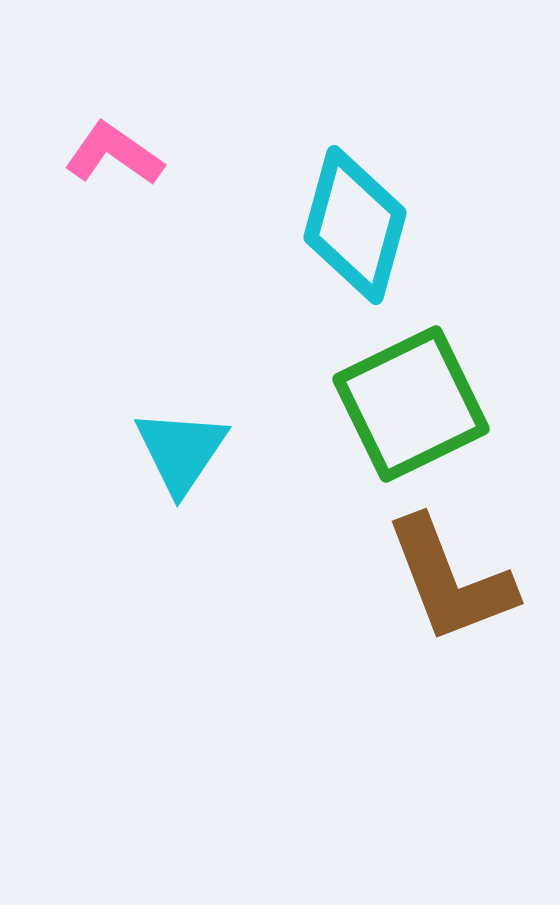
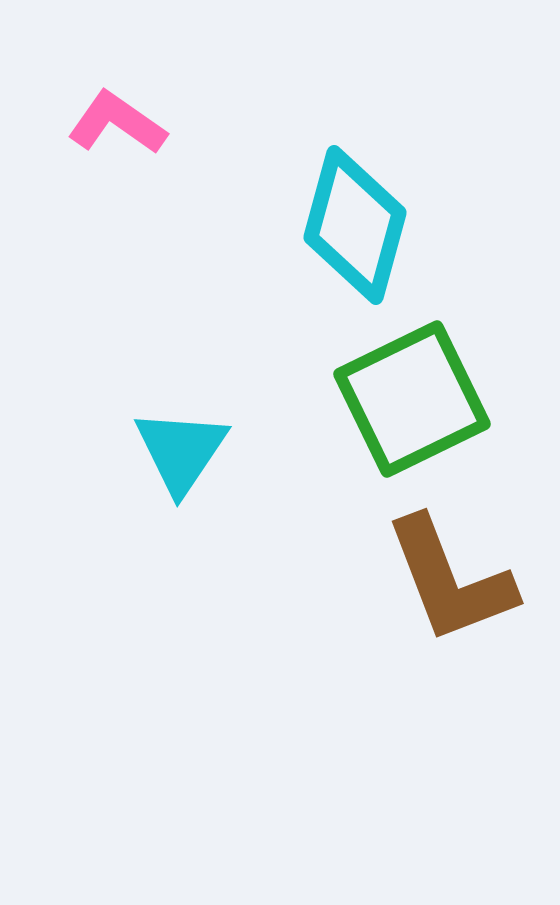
pink L-shape: moved 3 px right, 31 px up
green square: moved 1 px right, 5 px up
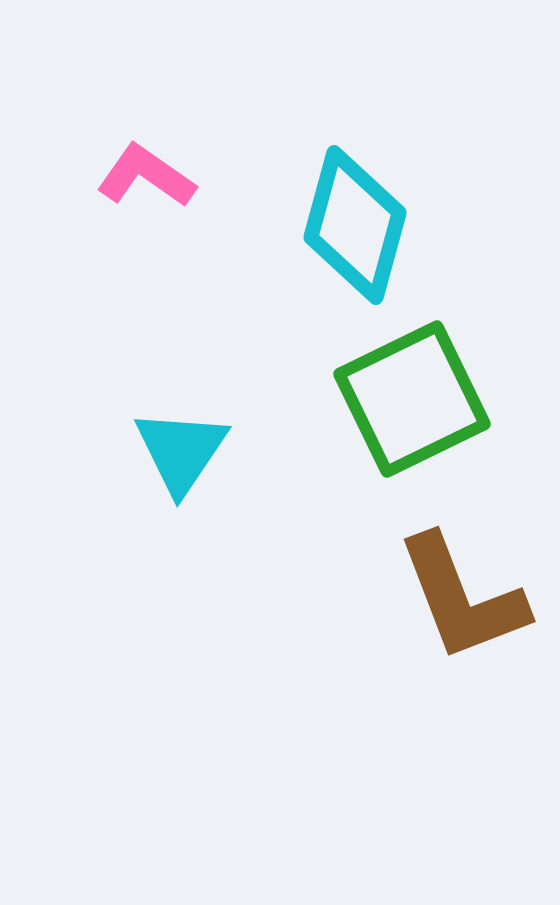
pink L-shape: moved 29 px right, 53 px down
brown L-shape: moved 12 px right, 18 px down
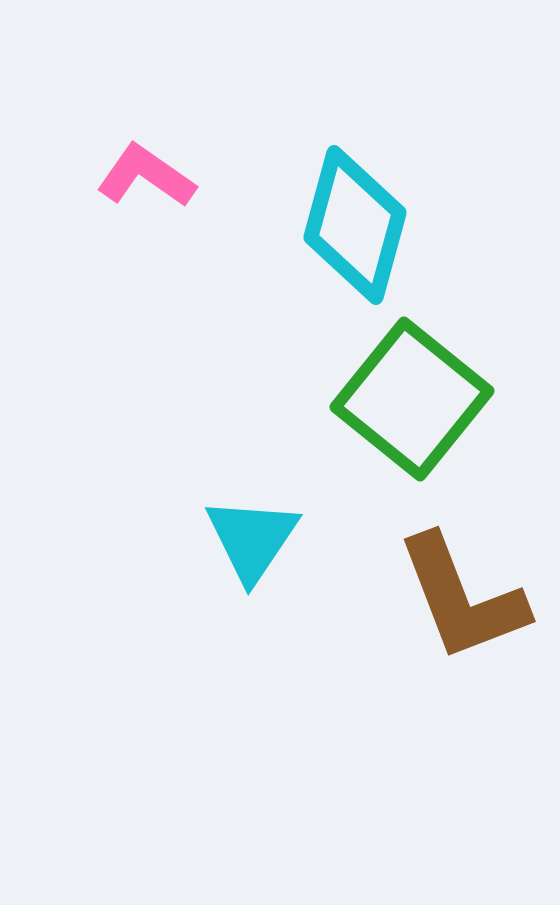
green square: rotated 25 degrees counterclockwise
cyan triangle: moved 71 px right, 88 px down
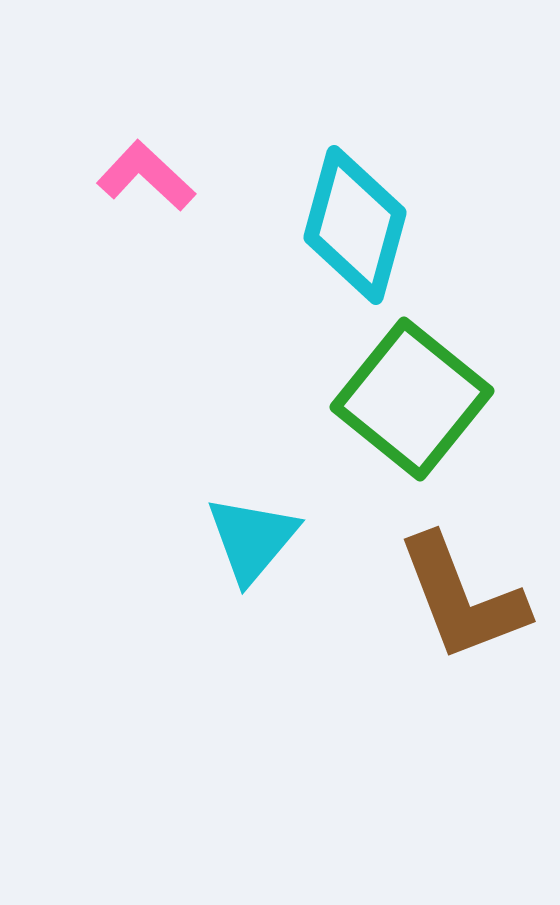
pink L-shape: rotated 8 degrees clockwise
cyan triangle: rotated 6 degrees clockwise
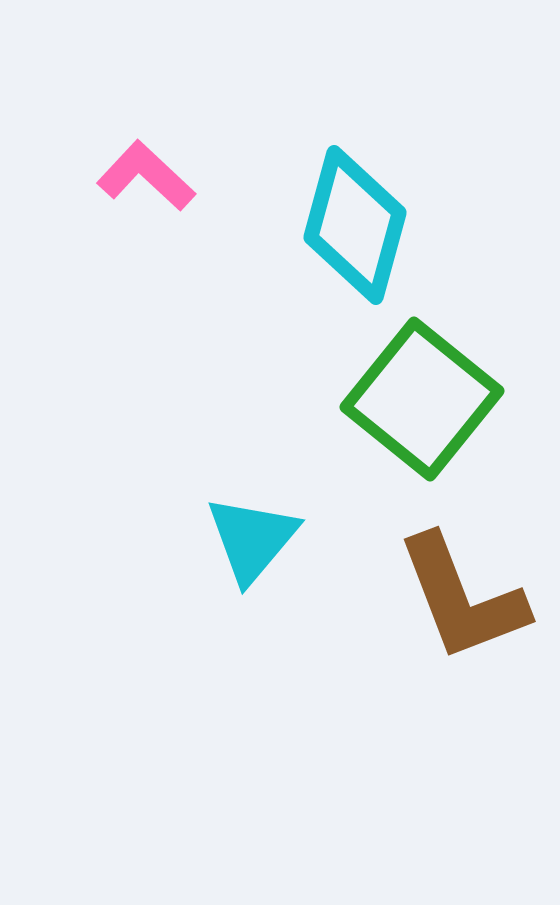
green square: moved 10 px right
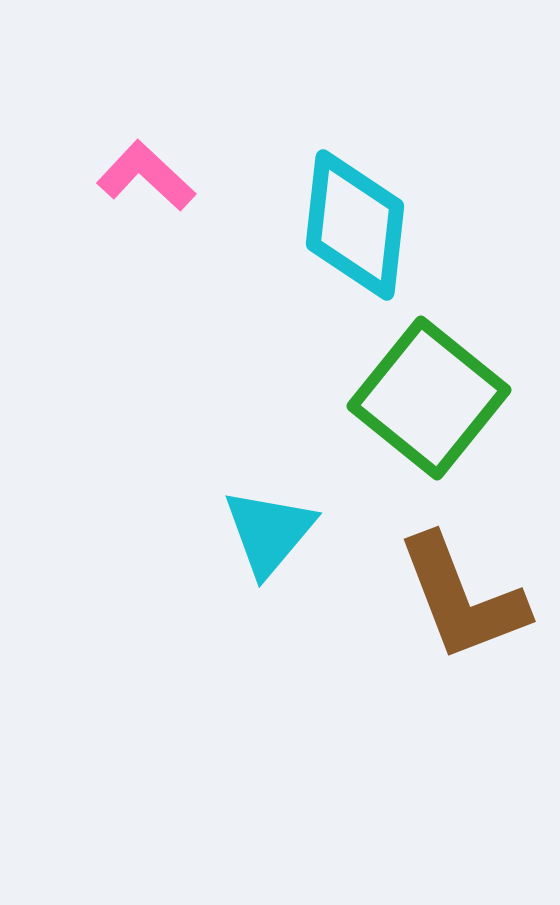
cyan diamond: rotated 9 degrees counterclockwise
green square: moved 7 px right, 1 px up
cyan triangle: moved 17 px right, 7 px up
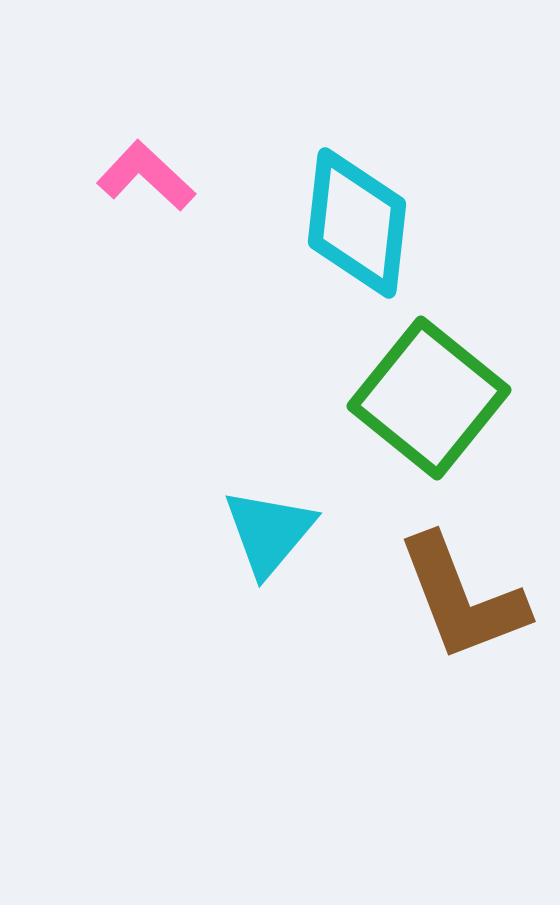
cyan diamond: moved 2 px right, 2 px up
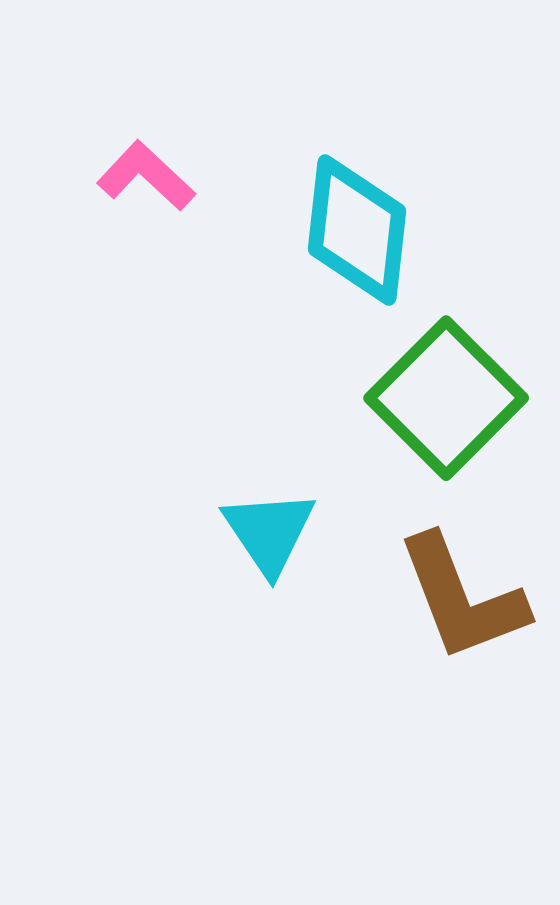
cyan diamond: moved 7 px down
green square: moved 17 px right; rotated 6 degrees clockwise
cyan triangle: rotated 14 degrees counterclockwise
